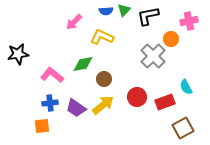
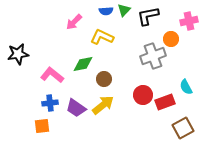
gray cross: rotated 25 degrees clockwise
red circle: moved 6 px right, 2 px up
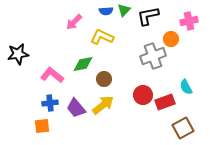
purple trapezoid: rotated 15 degrees clockwise
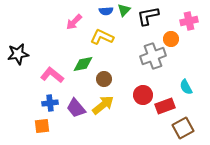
red rectangle: moved 4 px down
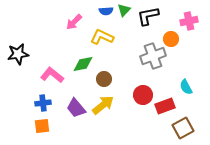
blue cross: moved 7 px left
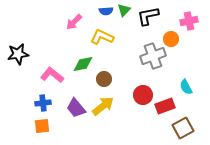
yellow arrow: moved 1 px down
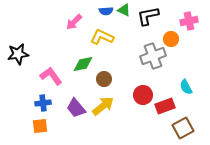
green triangle: rotated 48 degrees counterclockwise
pink L-shape: moved 1 px left, 1 px down; rotated 15 degrees clockwise
orange square: moved 2 px left
